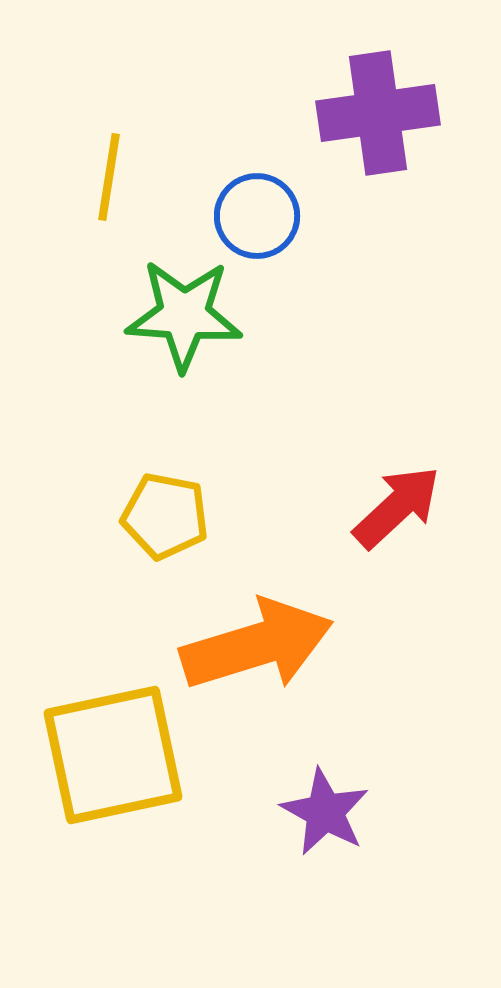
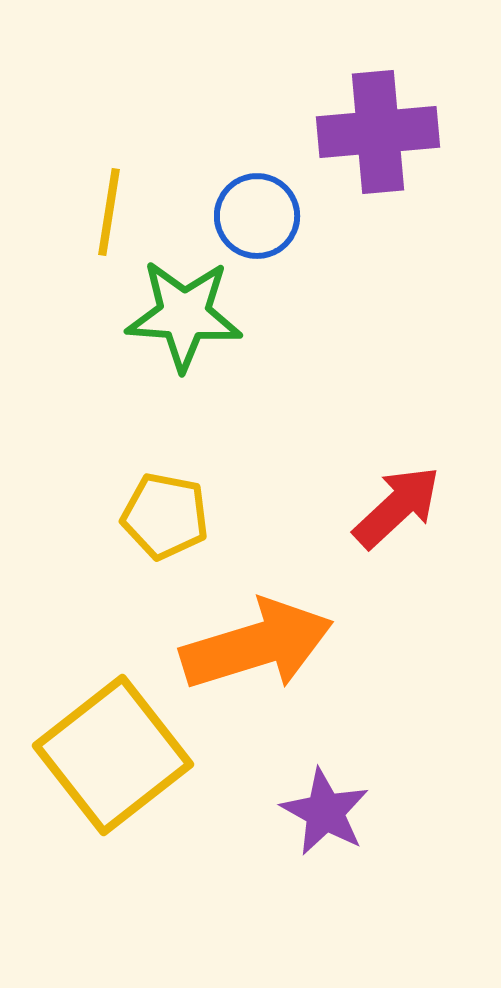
purple cross: moved 19 px down; rotated 3 degrees clockwise
yellow line: moved 35 px down
yellow square: rotated 26 degrees counterclockwise
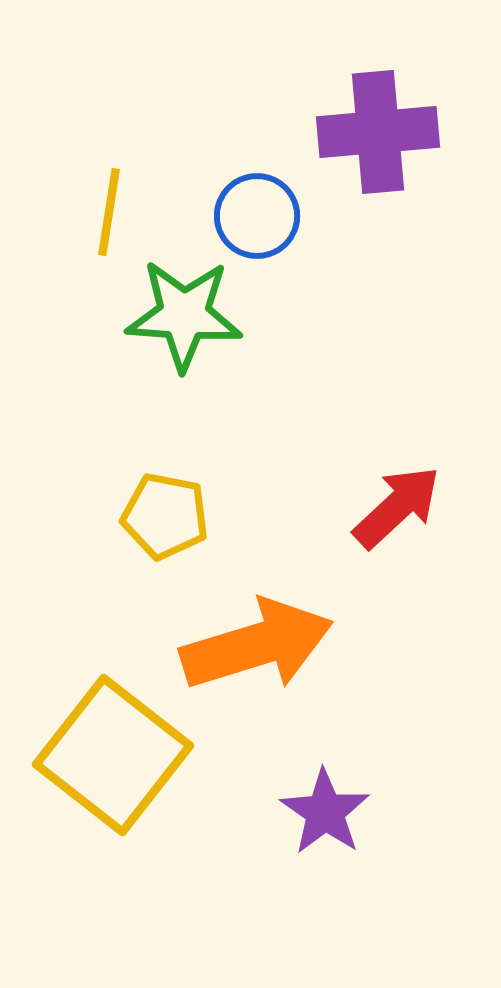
yellow square: rotated 14 degrees counterclockwise
purple star: rotated 6 degrees clockwise
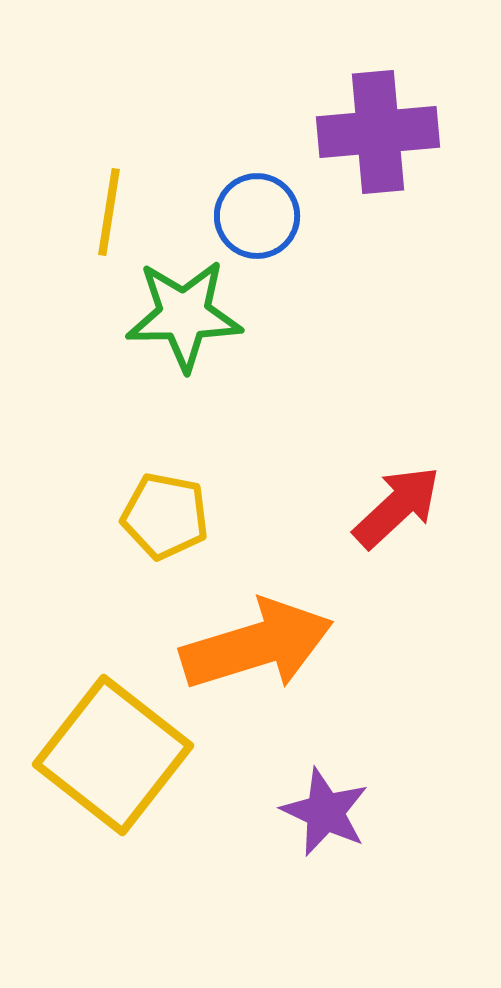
green star: rotated 5 degrees counterclockwise
purple star: rotated 10 degrees counterclockwise
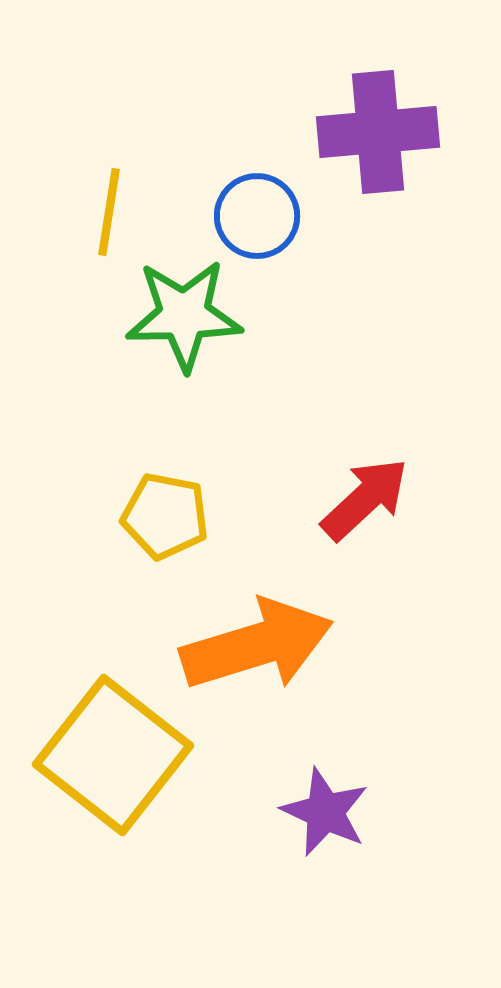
red arrow: moved 32 px left, 8 px up
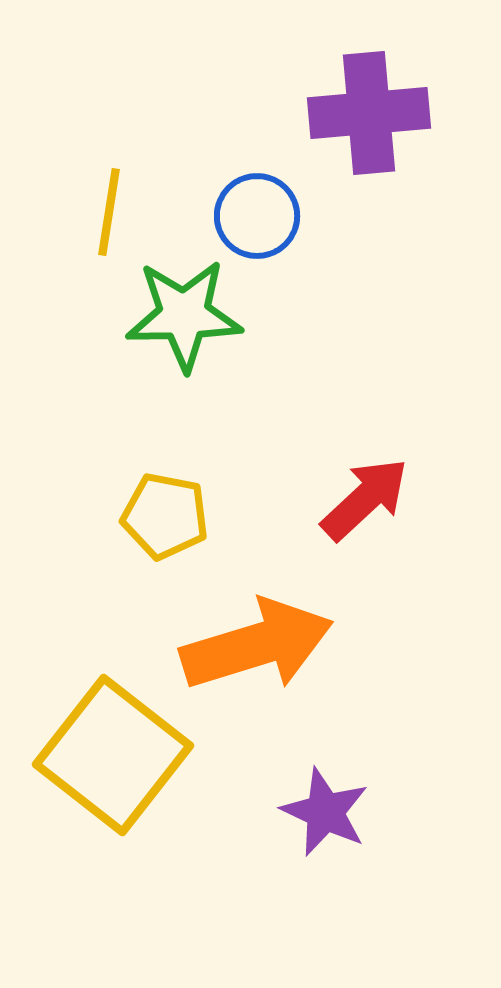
purple cross: moved 9 px left, 19 px up
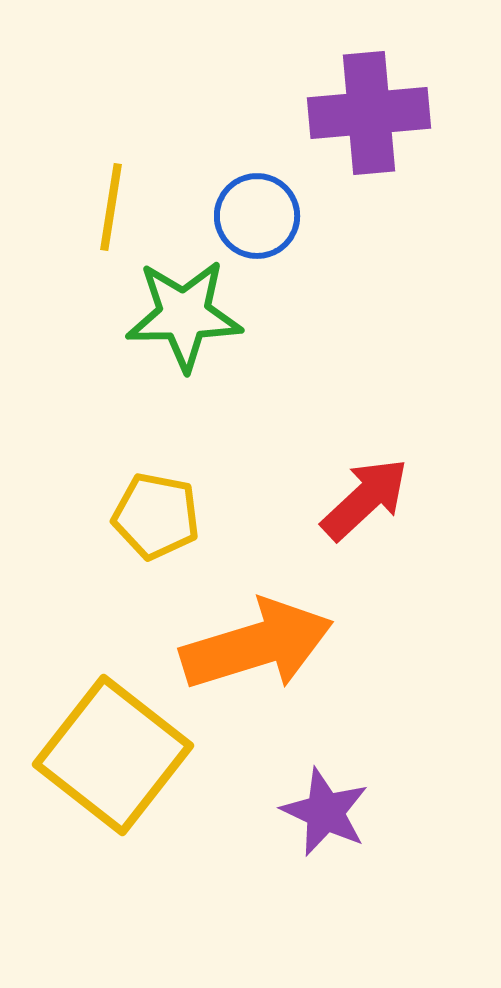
yellow line: moved 2 px right, 5 px up
yellow pentagon: moved 9 px left
